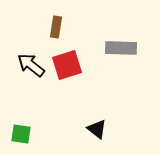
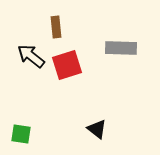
brown rectangle: rotated 15 degrees counterclockwise
black arrow: moved 9 px up
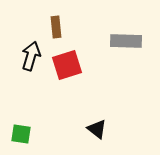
gray rectangle: moved 5 px right, 7 px up
black arrow: rotated 68 degrees clockwise
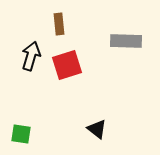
brown rectangle: moved 3 px right, 3 px up
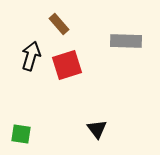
brown rectangle: rotated 35 degrees counterclockwise
black triangle: rotated 15 degrees clockwise
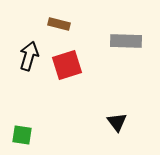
brown rectangle: rotated 35 degrees counterclockwise
black arrow: moved 2 px left
black triangle: moved 20 px right, 7 px up
green square: moved 1 px right, 1 px down
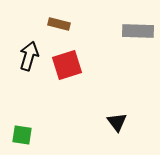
gray rectangle: moved 12 px right, 10 px up
